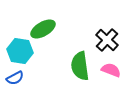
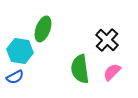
green ellipse: rotated 40 degrees counterclockwise
green semicircle: moved 3 px down
pink semicircle: moved 1 px right, 2 px down; rotated 66 degrees counterclockwise
blue semicircle: moved 1 px up
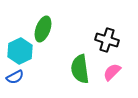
black cross: rotated 25 degrees counterclockwise
cyan hexagon: rotated 25 degrees clockwise
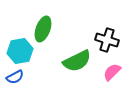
cyan hexagon: rotated 15 degrees clockwise
green semicircle: moved 3 px left, 8 px up; rotated 108 degrees counterclockwise
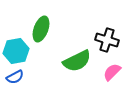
green ellipse: moved 2 px left
cyan hexagon: moved 4 px left
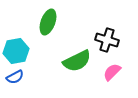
green ellipse: moved 7 px right, 7 px up
